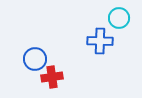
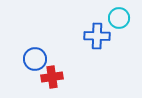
blue cross: moved 3 px left, 5 px up
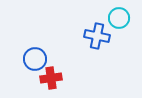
blue cross: rotated 10 degrees clockwise
red cross: moved 1 px left, 1 px down
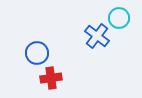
blue cross: rotated 25 degrees clockwise
blue circle: moved 2 px right, 6 px up
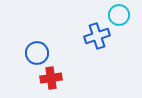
cyan circle: moved 3 px up
blue cross: rotated 35 degrees clockwise
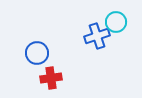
cyan circle: moved 3 px left, 7 px down
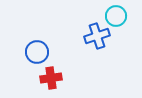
cyan circle: moved 6 px up
blue circle: moved 1 px up
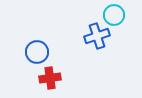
cyan circle: moved 2 px left, 1 px up
red cross: moved 1 px left
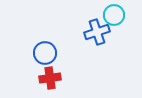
blue cross: moved 4 px up
blue circle: moved 8 px right, 1 px down
